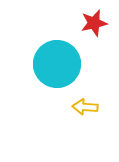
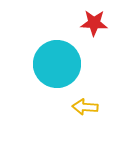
red star: rotated 16 degrees clockwise
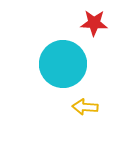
cyan circle: moved 6 px right
